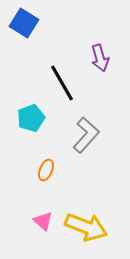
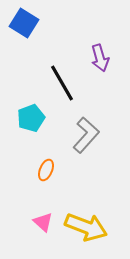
pink triangle: moved 1 px down
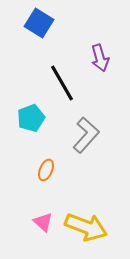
blue square: moved 15 px right
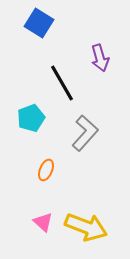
gray L-shape: moved 1 px left, 2 px up
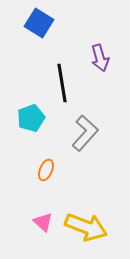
black line: rotated 21 degrees clockwise
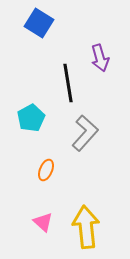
black line: moved 6 px right
cyan pentagon: rotated 8 degrees counterclockwise
yellow arrow: rotated 117 degrees counterclockwise
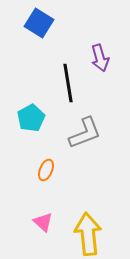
gray L-shape: rotated 27 degrees clockwise
yellow arrow: moved 2 px right, 7 px down
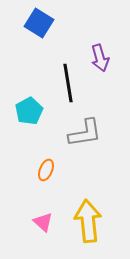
cyan pentagon: moved 2 px left, 7 px up
gray L-shape: rotated 12 degrees clockwise
yellow arrow: moved 13 px up
